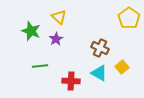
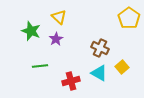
red cross: rotated 18 degrees counterclockwise
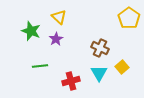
cyan triangle: rotated 30 degrees clockwise
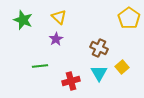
green star: moved 8 px left, 11 px up
brown cross: moved 1 px left
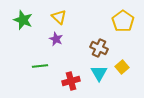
yellow pentagon: moved 6 px left, 3 px down
purple star: rotated 16 degrees counterclockwise
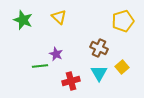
yellow pentagon: rotated 20 degrees clockwise
purple star: moved 15 px down
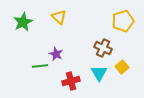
green star: moved 2 px down; rotated 24 degrees clockwise
brown cross: moved 4 px right
